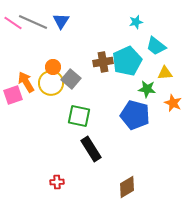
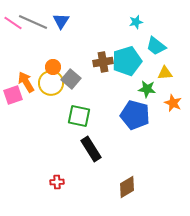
cyan pentagon: rotated 8 degrees clockwise
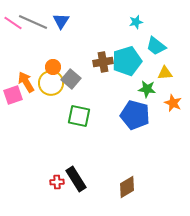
black rectangle: moved 15 px left, 30 px down
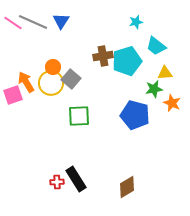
brown cross: moved 6 px up
green star: moved 7 px right; rotated 18 degrees counterclockwise
orange star: moved 1 px left
green square: rotated 15 degrees counterclockwise
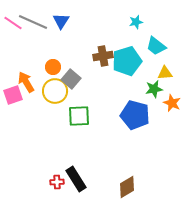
yellow circle: moved 4 px right, 8 px down
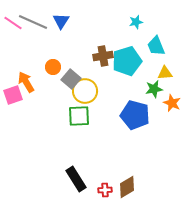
cyan trapezoid: rotated 30 degrees clockwise
yellow circle: moved 30 px right
red cross: moved 48 px right, 8 px down
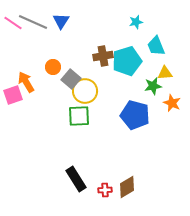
green star: moved 1 px left, 3 px up
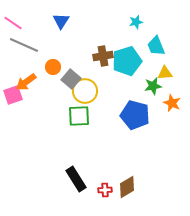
gray line: moved 9 px left, 23 px down
orange arrow: rotated 95 degrees counterclockwise
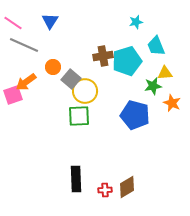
blue triangle: moved 11 px left
black rectangle: rotated 30 degrees clockwise
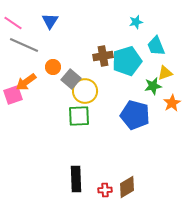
yellow triangle: rotated 14 degrees counterclockwise
orange star: rotated 18 degrees clockwise
